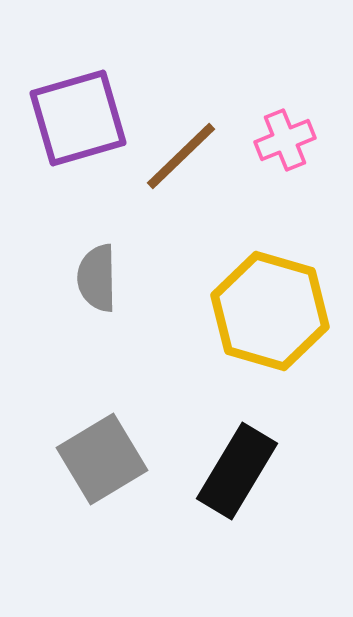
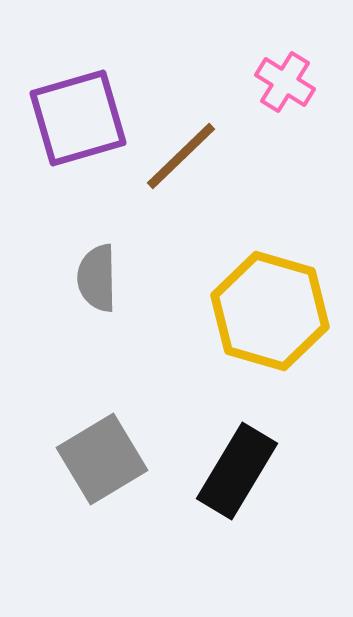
pink cross: moved 58 px up; rotated 36 degrees counterclockwise
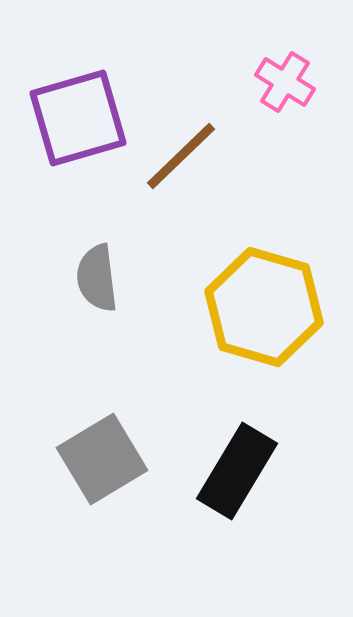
gray semicircle: rotated 6 degrees counterclockwise
yellow hexagon: moved 6 px left, 4 px up
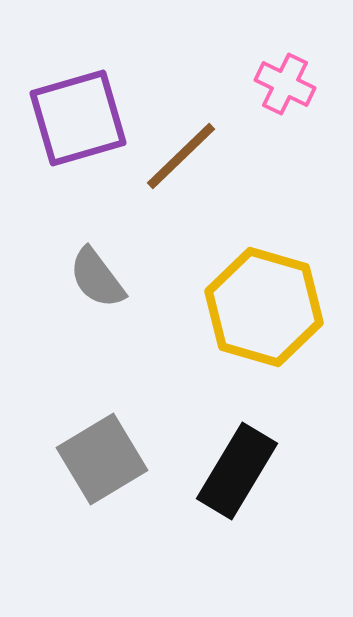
pink cross: moved 2 px down; rotated 6 degrees counterclockwise
gray semicircle: rotated 30 degrees counterclockwise
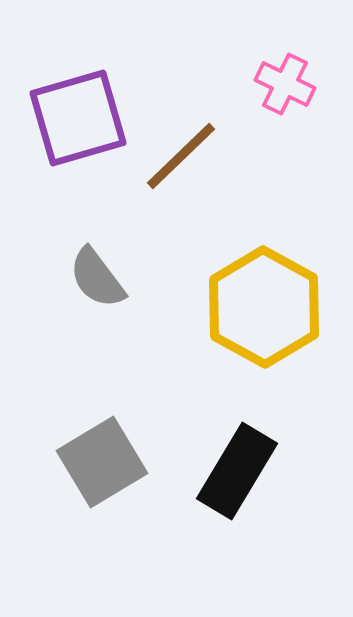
yellow hexagon: rotated 13 degrees clockwise
gray square: moved 3 px down
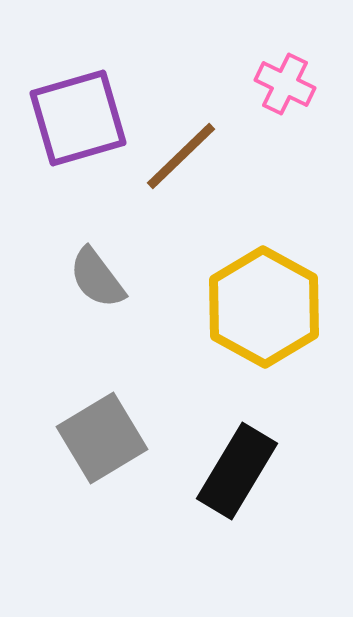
gray square: moved 24 px up
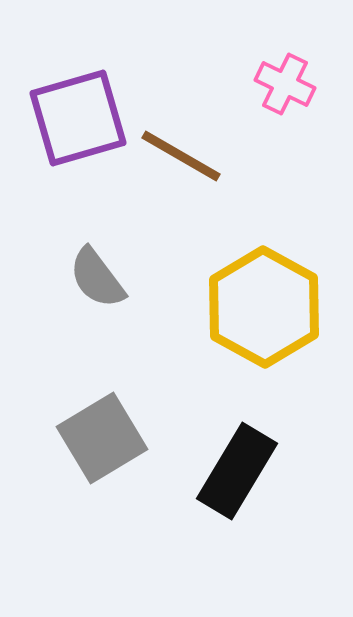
brown line: rotated 74 degrees clockwise
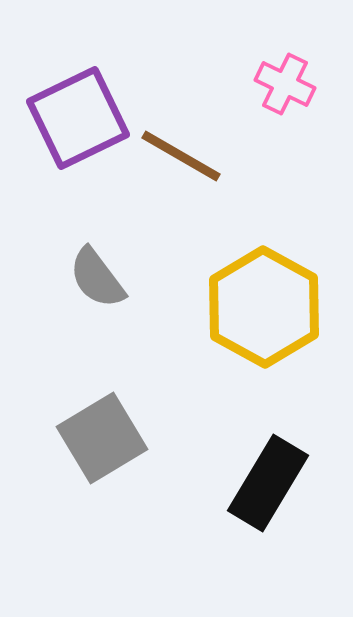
purple square: rotated 10 degrees counterclockwise
black rectangle: moved 31 px right, 12 px down
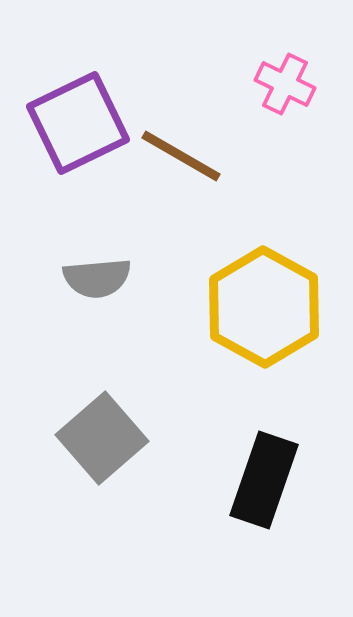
purple square: moved 5 px down
gray semicircle: rotated 58 degrees counterclockwise
gray square: rotated 10 degrees counterclockwise
black rectangle: moved 4 px left, 3 px up; rotated 12 degrees counterclockwise
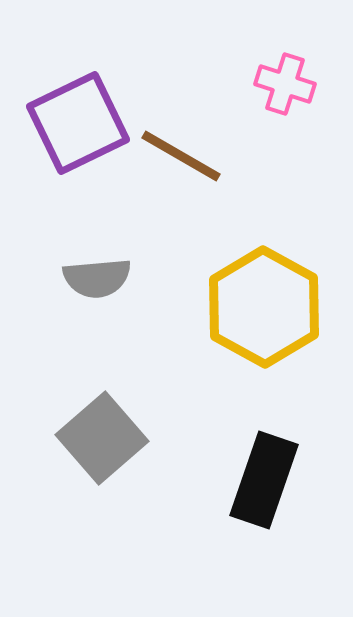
pink cross: rotated 8 degrees counterclockwise
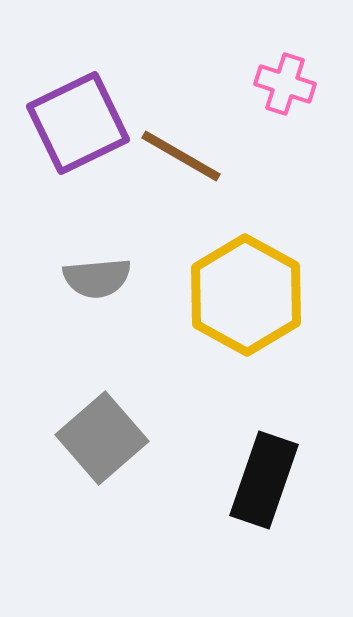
yellow hexagon: moved 18 px left, 12 px up
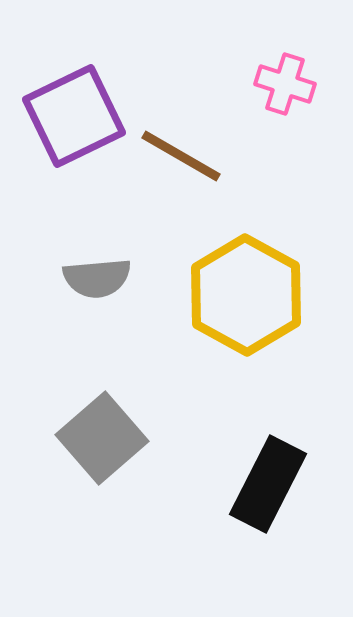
purple square: moved 4 px left, 7 px up
black rectangle: moved 4 px right, 4 px down; rotated 8 degrees clockwise
